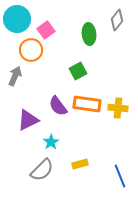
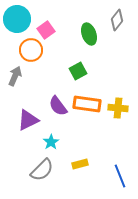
green ellipse: rotated 15 degrees counterclockwise
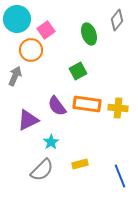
purple semicircle: moved 1 px left
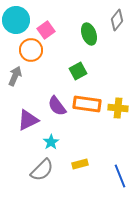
cyan circle: moved 1 px left, 1 px down
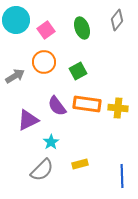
green ellipse: moved 7 px left, 6 px up
orange circle: moved 13 px right, 12 px down
gray arrow: rotated 36 degrees clockwise
blue line: moved 2 px right; rotated 20 degrees clockwise
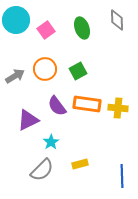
gray diamond: rotated 40 degrees counterclockwise
orange circle: moved 1 px right, 7 px down
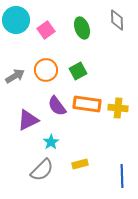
orange circle: moved 1 px right, 1 px down
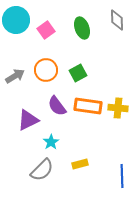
green square: moved 2 px down
orange rectangle: moved 1 px right, 2 px down
